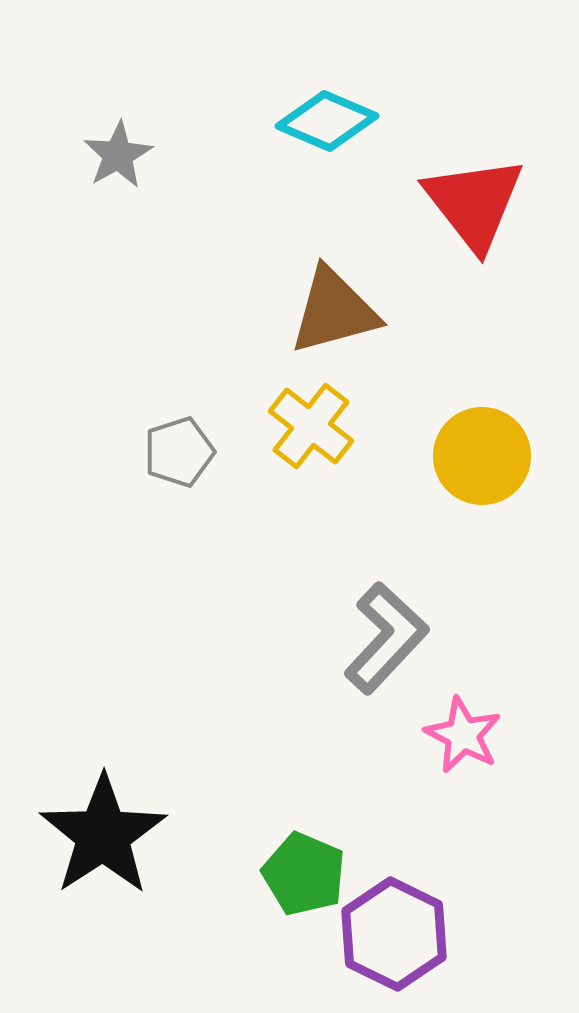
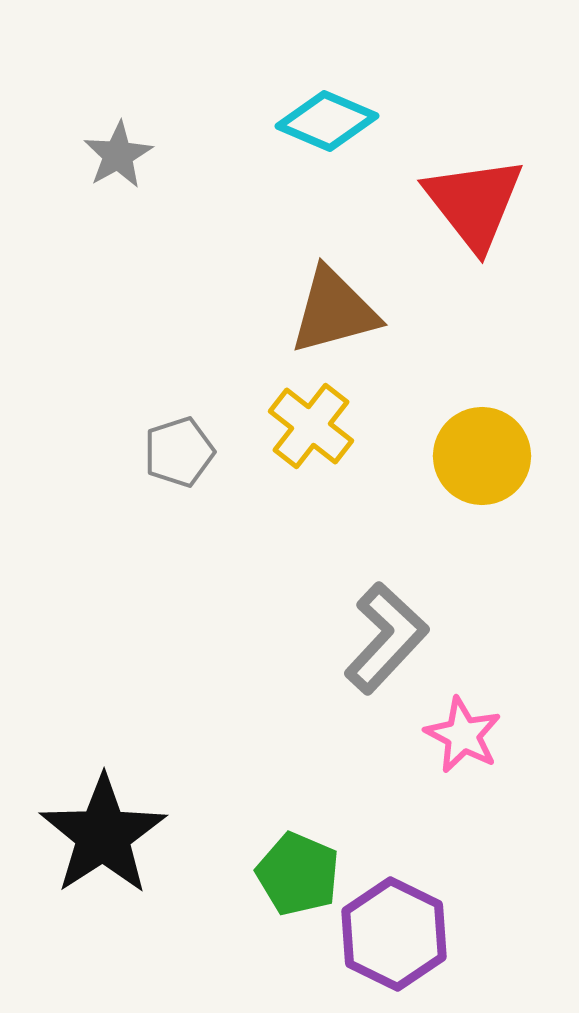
green pentagon: moved 6 px left
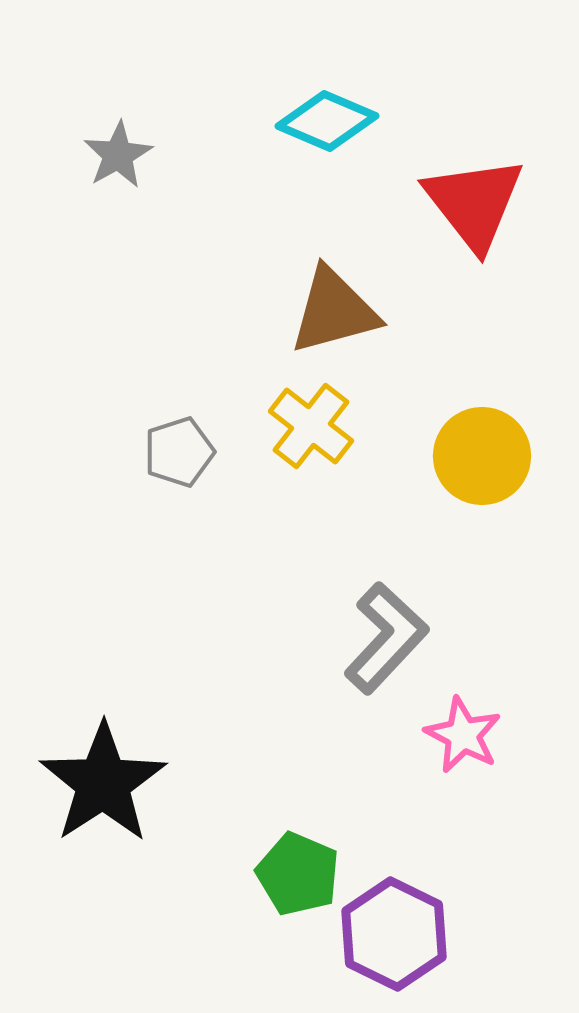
black star: moved 52 px up
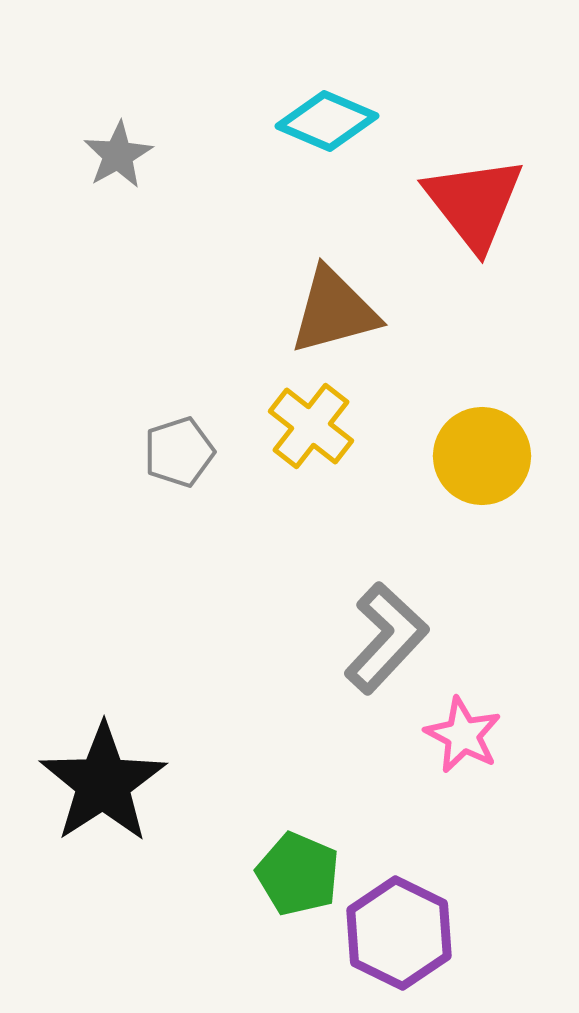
purple hexagon: moved 5 px right, 1 px up
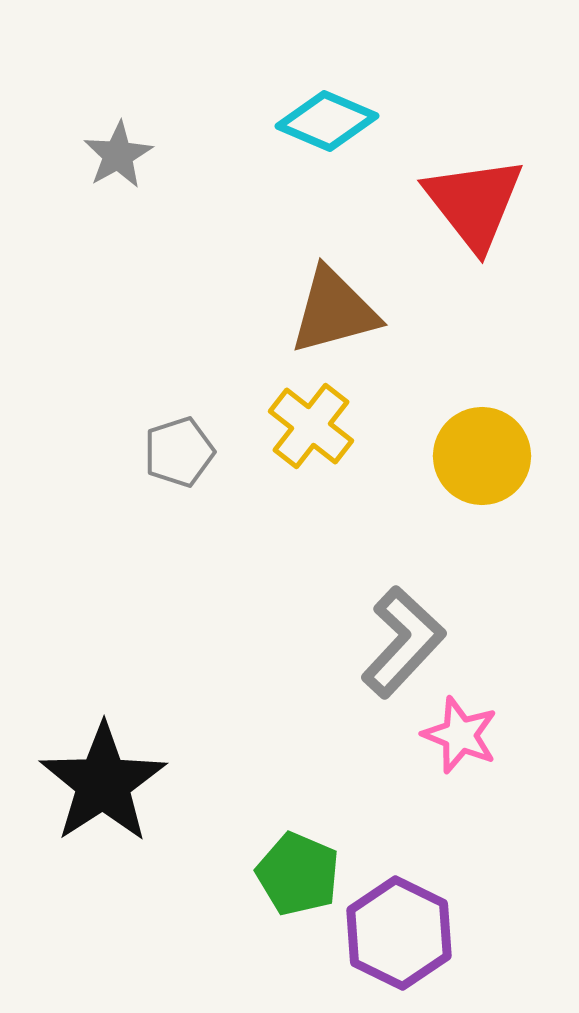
gray L-shape: moved 17 px right, 4 px down
pink star: moved 3 px left; rotated 6 degrees counterclockwise
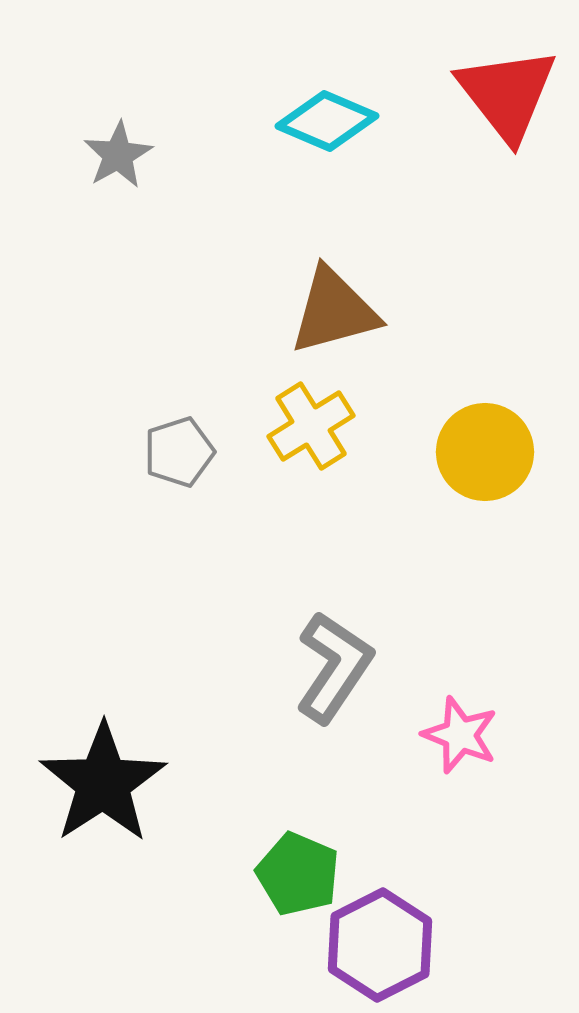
red triangle: moved 33 px right, 109 px up
yellow cross: rotated 20 degrees clockwise
yellow circle: moved 3 px right, 4 px up
gray L-shape: moved 69 px left, 25 px down; rotated 9 degrees counterclockwise
purple hexagon: moved 19 px left, 12 px down; rotated 7 degrees clockwise
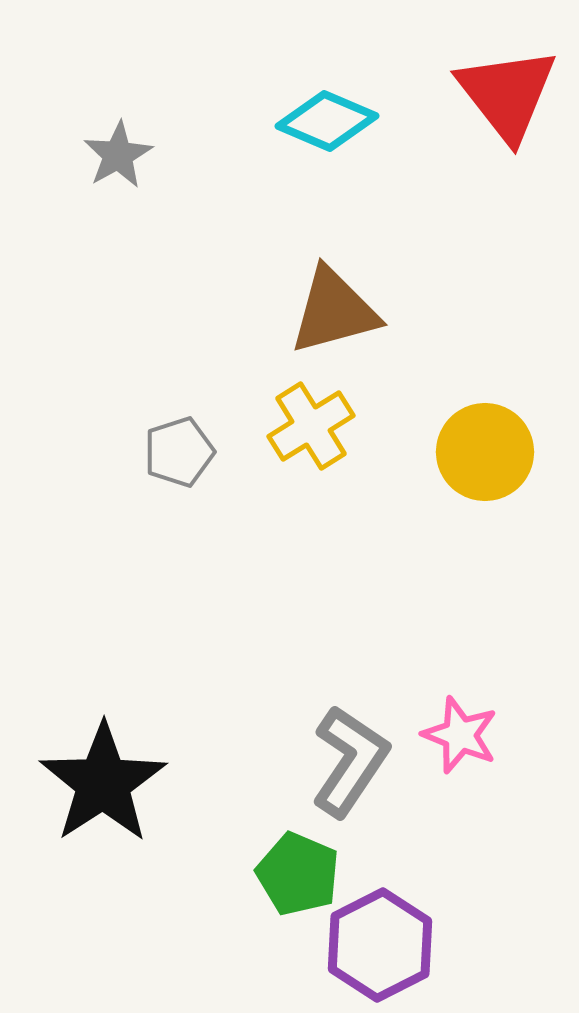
gray L-shape: moved 16 px right, 94 px down
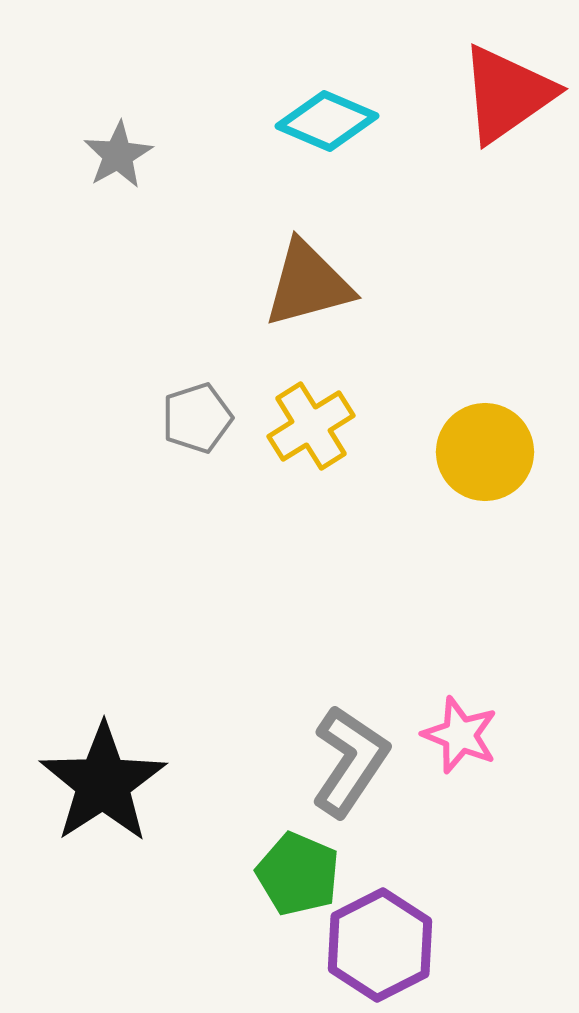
red triangle: rotated 33 degrees clockwise
brown triangle: moved 26 px left, 27 px up
gray pentagon: moved 18 px right, 34 px up
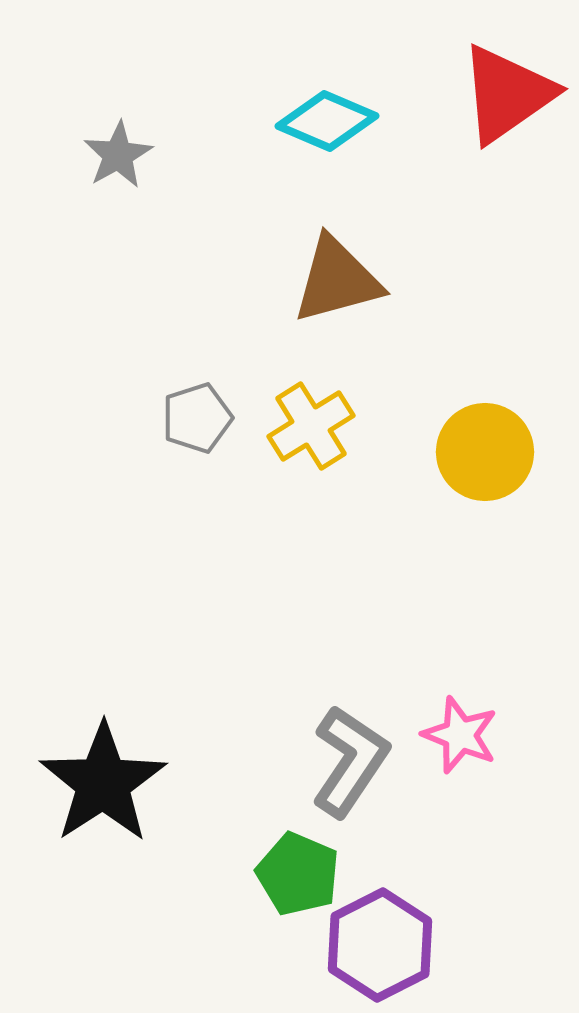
brown triangle: moved 29 px right, 4 px up
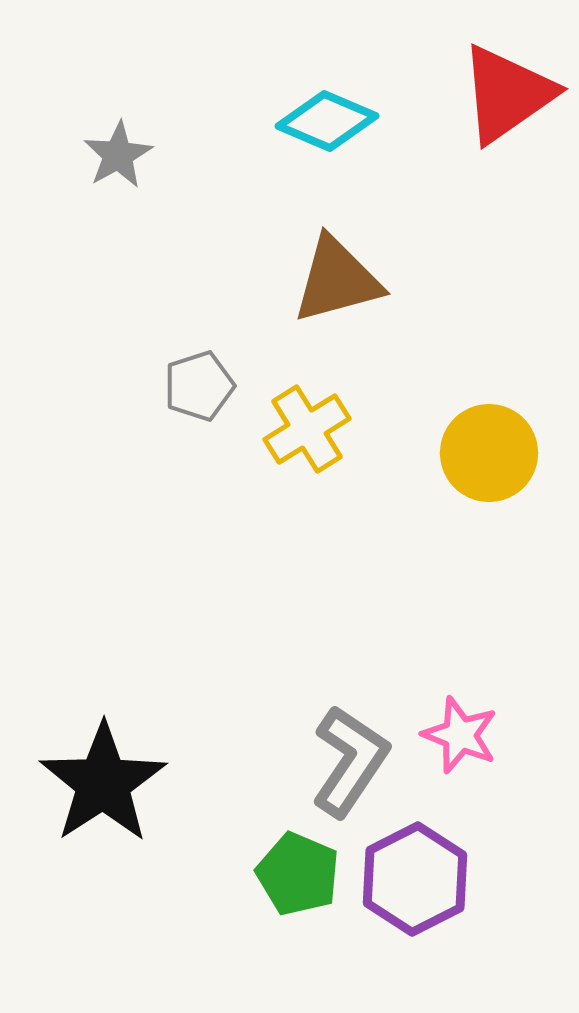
gray pentagon: moved 2 px right, 32 px up
yellow cross: moved 4 px left, 3 px down
yellow circle: moved 4 px right, 1 px down
purple hexagon: moved 35 px right, 66 px up
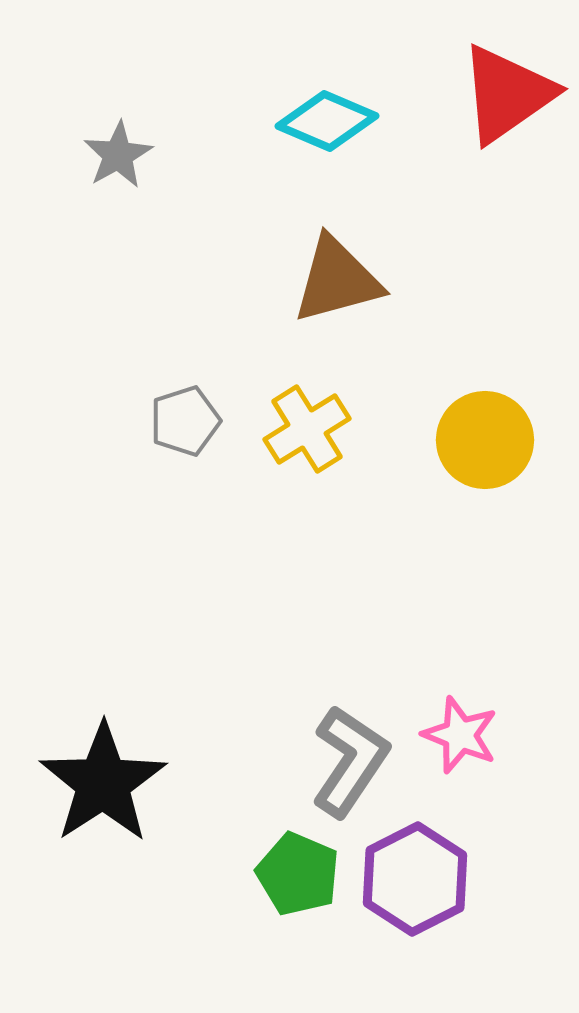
gray pentagon: moved 14 px left, 35 px down
yellow circle: moved 4 px left, 13 px up
